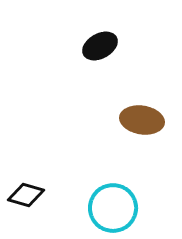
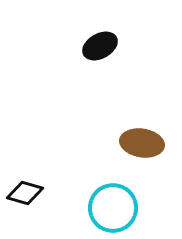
brown ellipse: moved 23 px down
black diamond: moved 1 px left, 2 px up
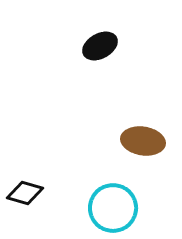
brown ellipse: moved 1 px right, 2 px up
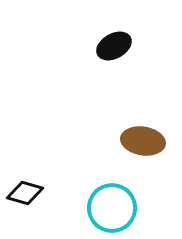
black ellipse: moved 14 px right
cyan circle: moved 1 px left
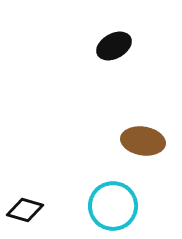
black diamond: moved 17 px down
cyan circle: moved 1 px right, 2 px up
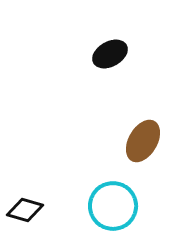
black ellipse: moved 4 px left, 8 px down
brown ellipse: rotated 69 degrees counterclockwise
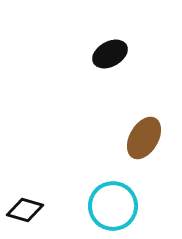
brown ellipse: moved 1 px right, 3 px up
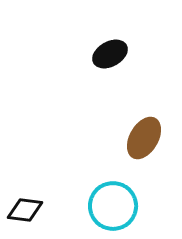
black diamond: rotated 9 degrees counterclockwise
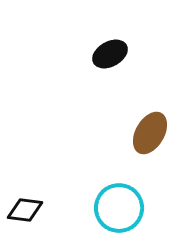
brown ellipse: moved 6 px right, 5 px up
cyan circle: moved 6 px right, 2 px down
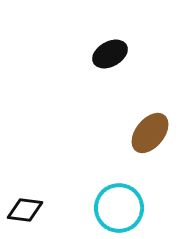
brown ellipse: rotated 9 degrees clockwise
